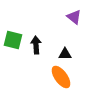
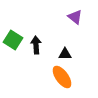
purple triangle: moved 1 px right
green square: rotated 18 degrees clockwise
orange ellipse: moved 1 px right
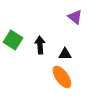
black arrow: moved 4 px right
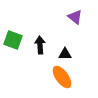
green square: rotated 12 degrees counterclockwise
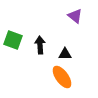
purple triangle: moved 1 px up
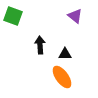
green square: moved 24 px up
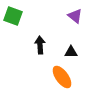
black triangle: moved 6 px right, 2 px up
